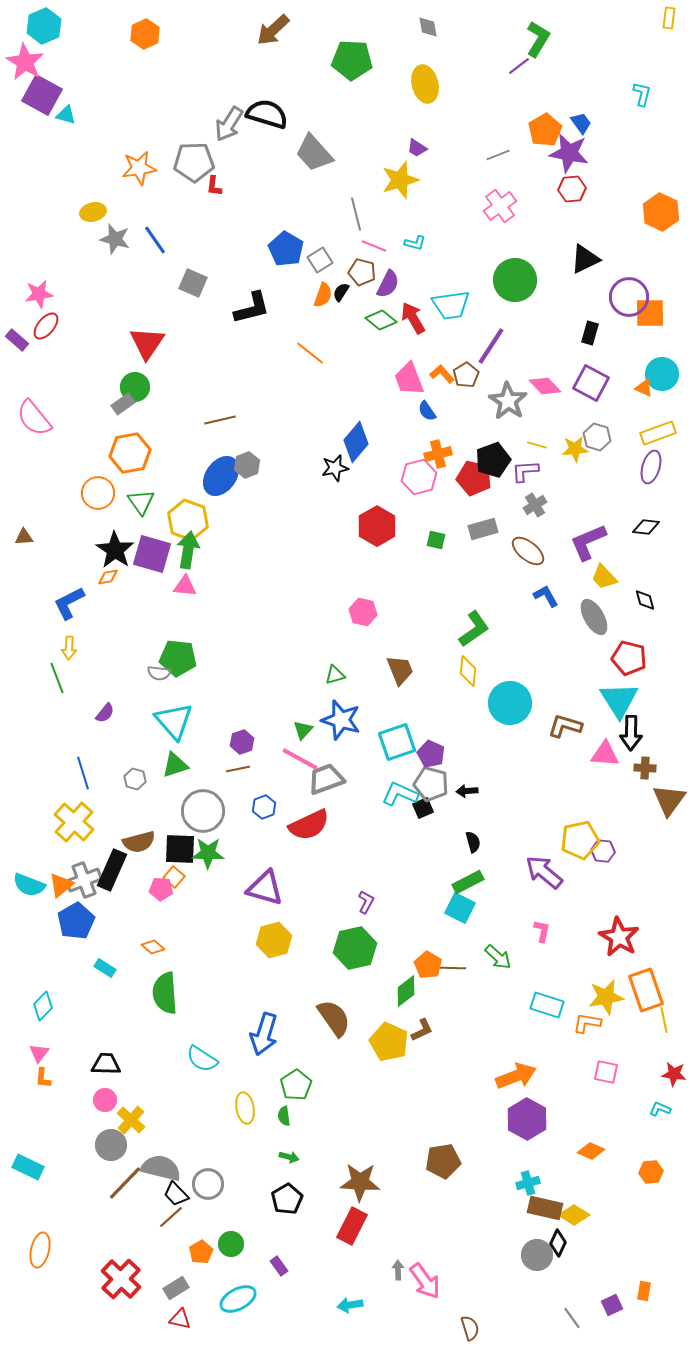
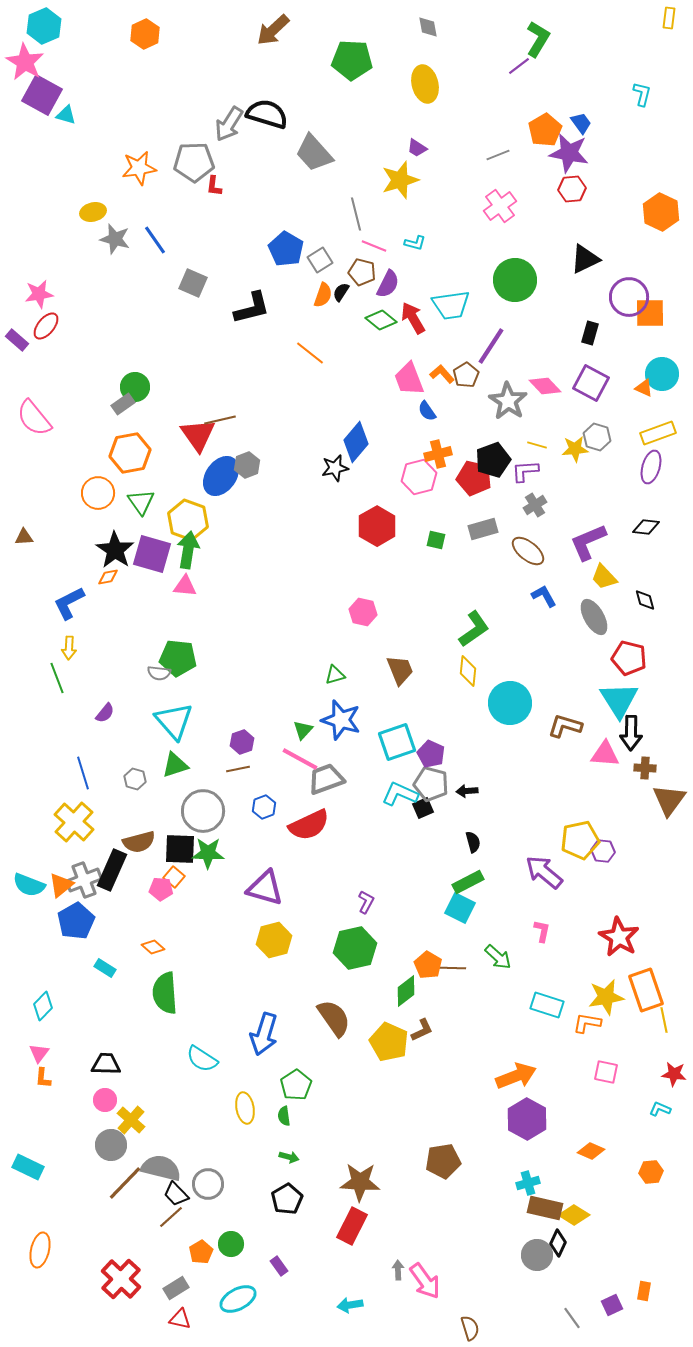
red triangle at (147, 343): moved 51 px right, 92 px down; rotated 9 degrees counterclockwise
blue L-shape at (546, 596): moved 2 px left
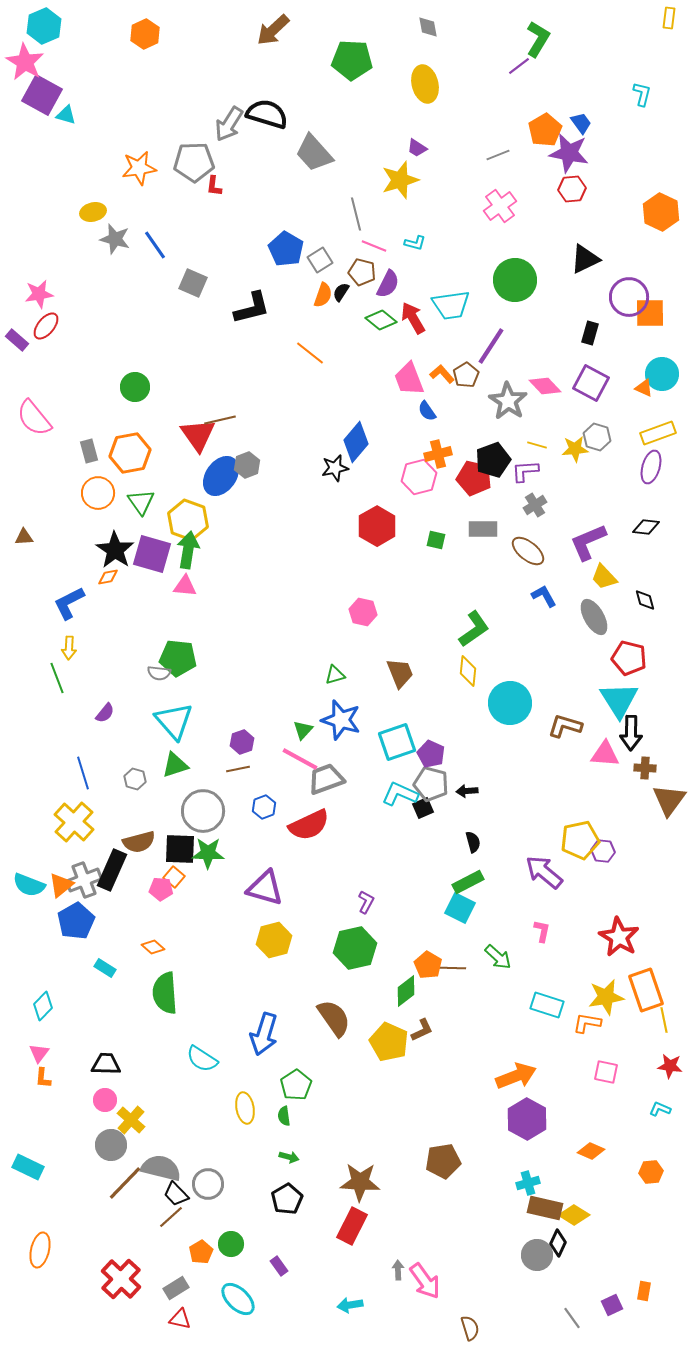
blue line at (155, 240): moved 5 px down
gray rectangle at (123, 404): moved 34 px left, 47 px down; rotated 70 degrees counterclockwise
gray rectangle at (483, 529): rotated 16 degrees clockwise
brown trapezoid at (400, 670): moved 3 px down
red star at (674, 1074): moved 4 px left, 8 px up
cyan ellipse at (238, 1299): rotated 72 degrees clockwise
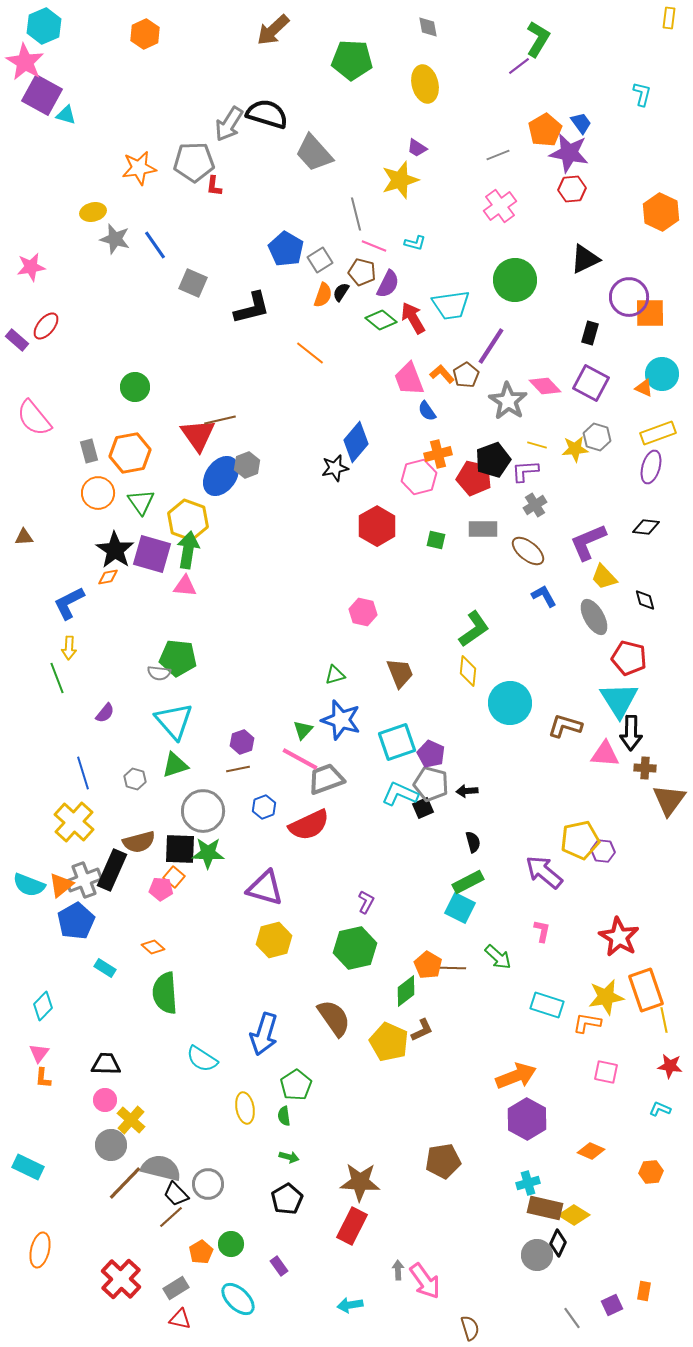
pink star at (39, 294): moved 8 px left, 27 px up
